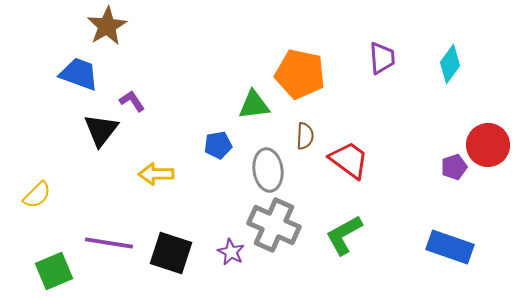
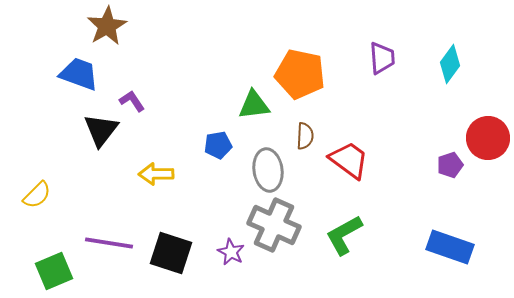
red circle: moved 7 px up
purple pentagon: moved 4 px left, 2 px up
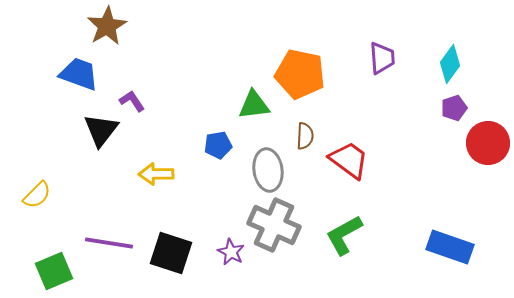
red circle: moved 5 px down
purple pentagon: moved 4 px right, 57 px up
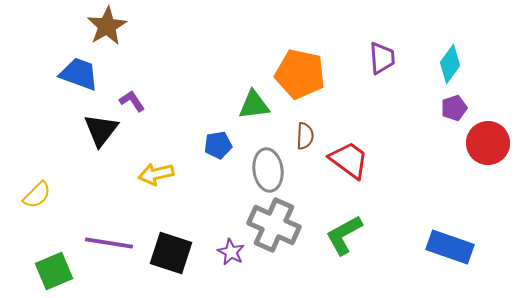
yellow arrow: rotated 12 degrees counterclockwise
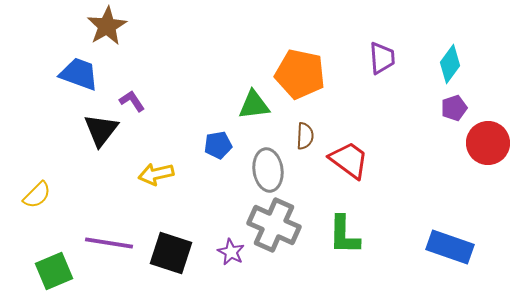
green L-shape: rotated 60 degrees counterclockwise
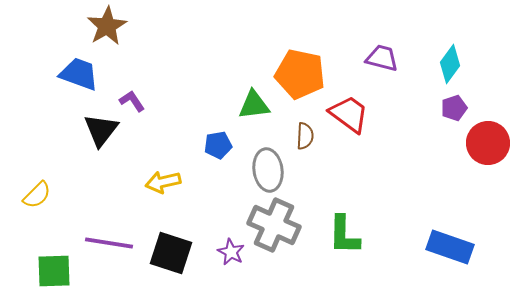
purple trapezoid: rotated 72 degrees counterclockwise
red trapezoid: moved 46 px up
yellow arrow: moved 7 px right, 8 px down
green square: rotated 21 degrees clockwise
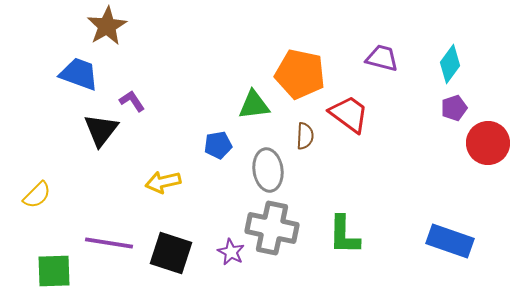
gray cross: moved 2 px left, 3 px down; rotated 12 degrees counterclockwise
blue rectangle: moved 6 px up
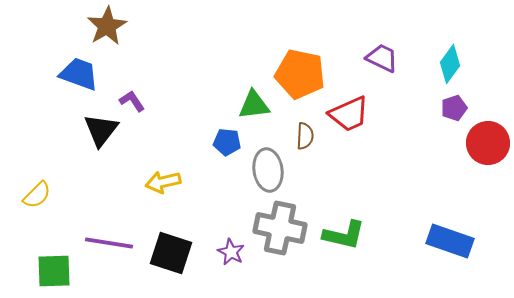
purple trapezoid: rotated 12 degrees clockwise
red trapezoid: rotated 120 degrees clockwise
blue pentagon: moved 9 px right, 3 px up; rotated 16 degrees clockwise
gray cross: moved 8 px right
green L-shape: rotated 78 degrees counterclockwise
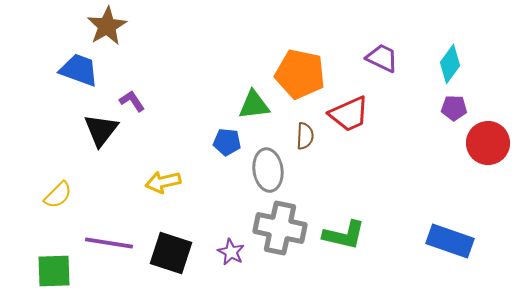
blue trapezoid: moved 4 px up
purple pentagon: rotated 20 degrees clockwise
yellow semicircle: moved 21 px right
